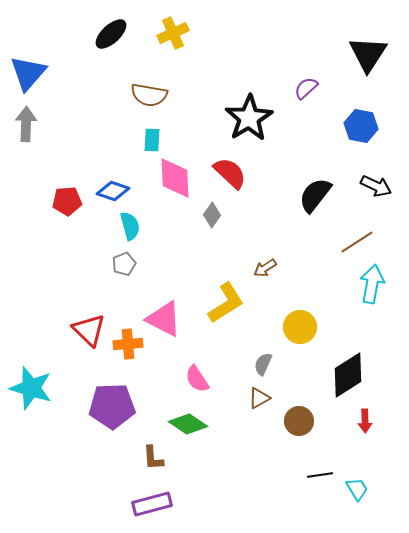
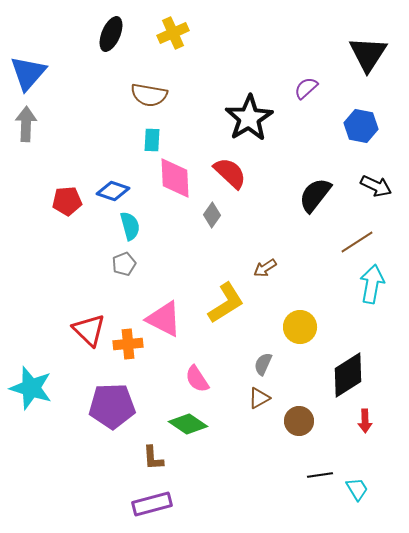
black ellipse: rotated 24 degrees counterclockwise
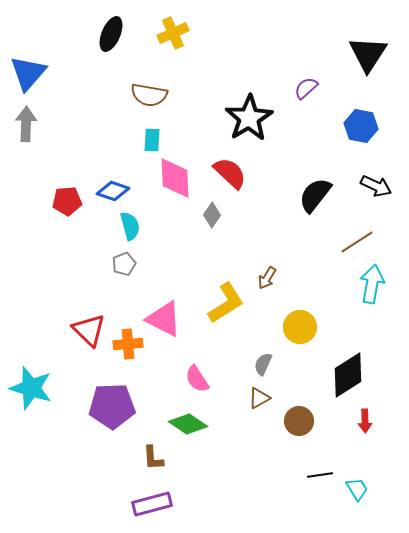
brown arrow: moved 2 px right, 10 px down; rotated 25 degrees counterclockwise
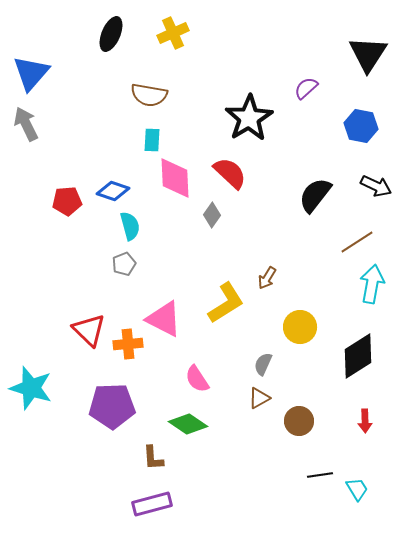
blue triangle: moved 3 px right
gray arrow: rotated 28 degrees counterclockwise
black diamond: moved 10 px right, 19 px up
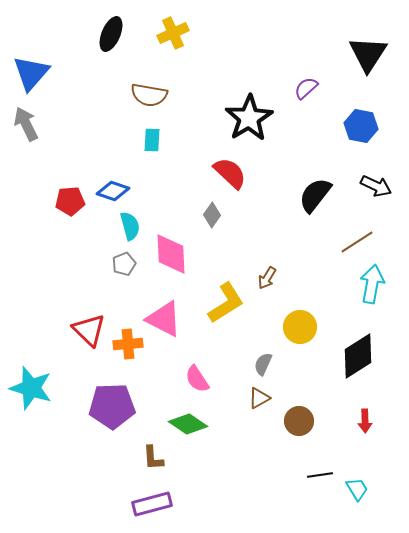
pink diamond: moved 4 px left, 76 px down
red pentagon: moved 3 px right
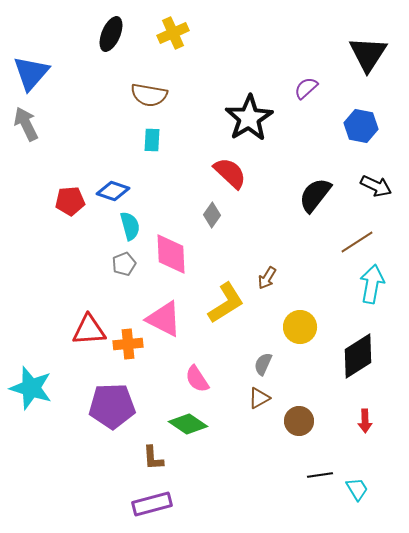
red triangle: rotated 48 degrees counterclockwise
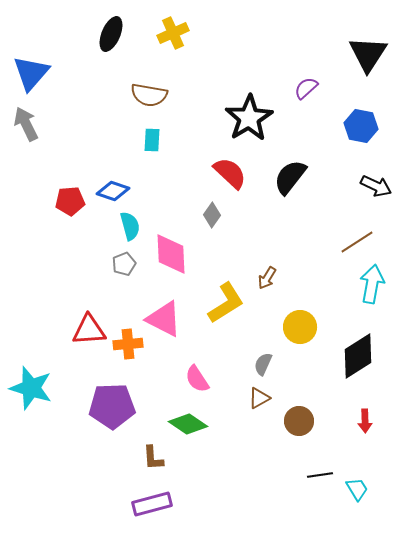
black semicircle: moved 25 px left, 18 px up
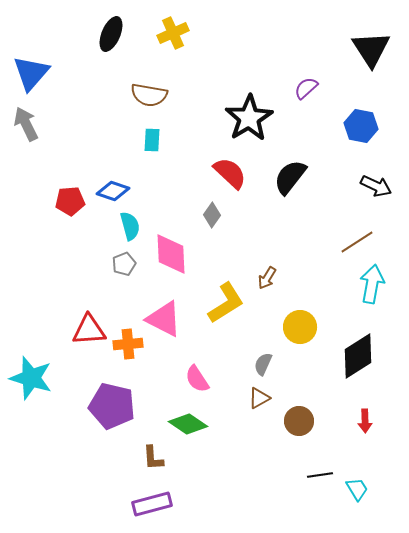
black triangle: moved 3 px right, 5 px up; rotated 6 degrees counterclockwise
cyan star: moved 10 px up
purple pentagon: rotated 15 degrees clockwise
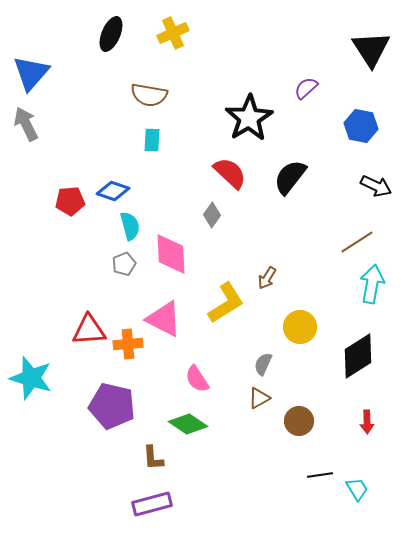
red arrow: moved 2 px right, 1 px down
